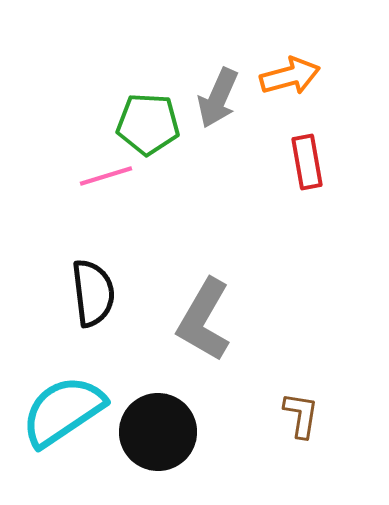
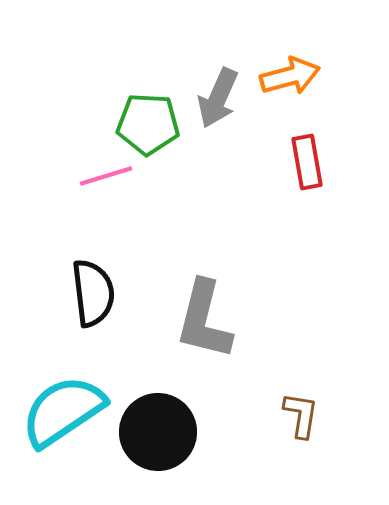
gray L-shape: rotated 16 degrees counterclockwise
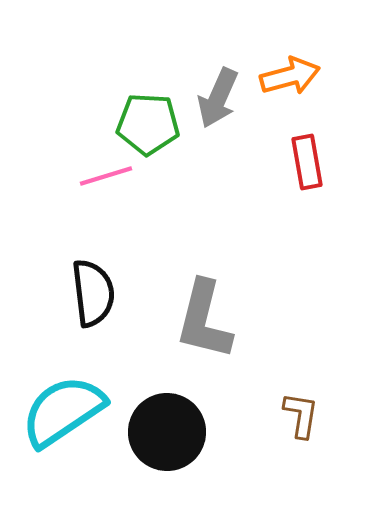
black circle: moved 9 px right
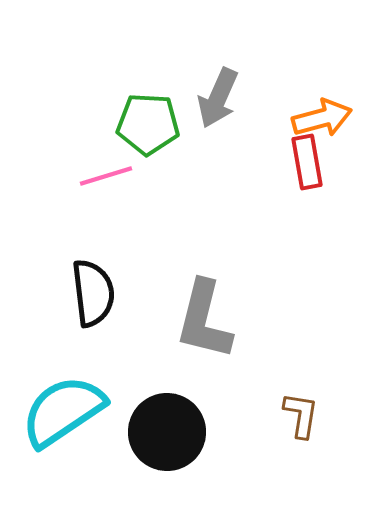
orange arrow: moved 32 px right, 42 px down
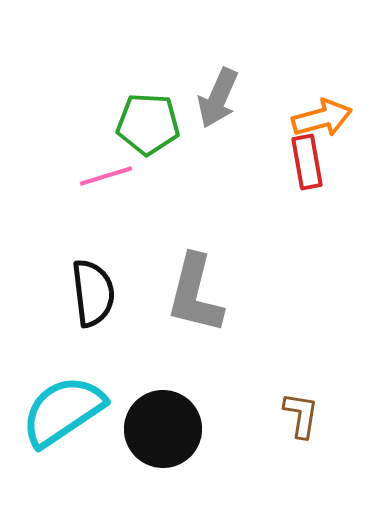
gray L-shape: moved 9 px left, 26 px up
black circle: moved 4 px left, 3 px up
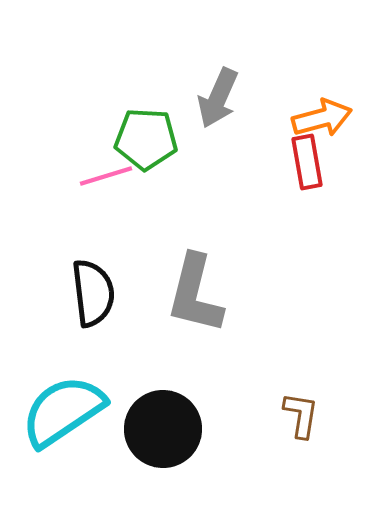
green pentagon: moved 2 px left, 15 px down
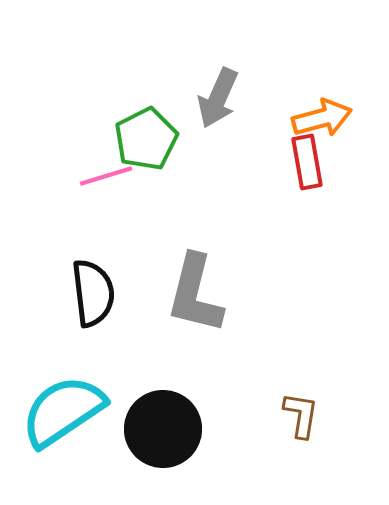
green pentagon: rotated 30 degrees counterclockwise
